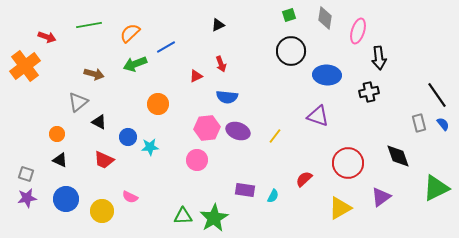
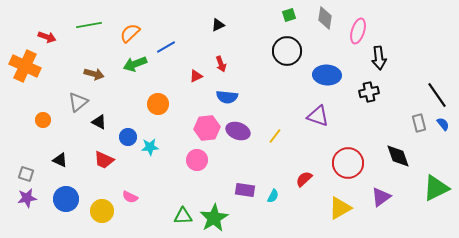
black circle at (291, 51): moved 4 px left
orange cross at (25, 66): rotated 28 degrees counterclockwise
orange circle at (57, 134): moved 14 px left, 14 px up
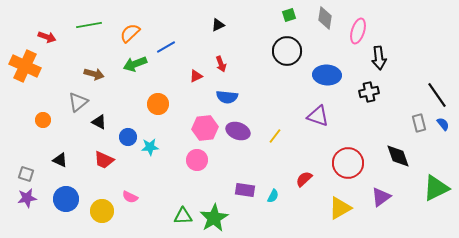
pink hexagon at (207, 128): moved 2 px left
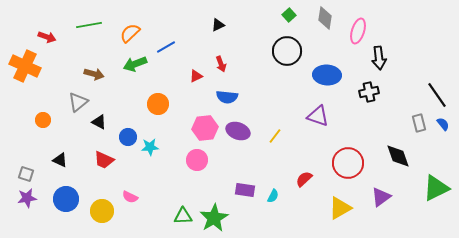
green square at (289, 15): rotated 24 degrees counterclockwise
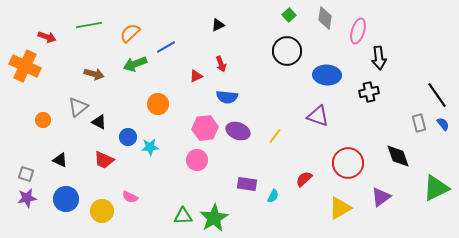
gray triangle at (78, 102): moved 5 px down
purple rectangle at (245, 190): moved 2 px right, 6 px up
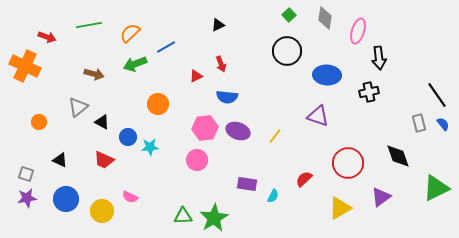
orange circle at (43, 120): moved 4 px left, 2 px down
black triangle at (99, 122): moved 3 px right
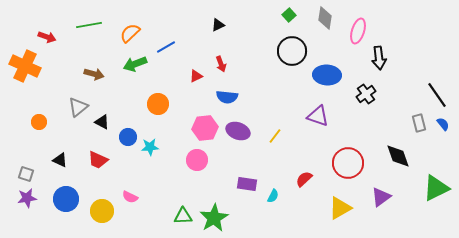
black circle at (287, 51): moved 5 px right
black cross at (369, 92): moved 3 px left, 2 px down; rotated 24 degrees counterclockwise
red trapezoid at (104, 160): moved 6 px left
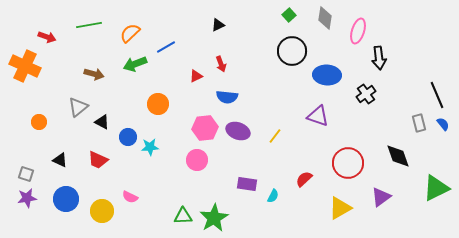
black line at (437, 95): rotated 12 degrees clockwise
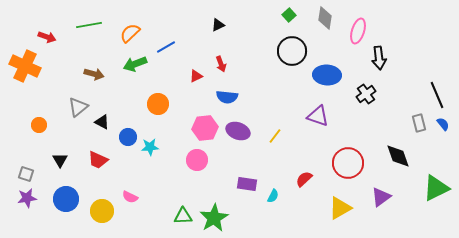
orange circle at (39, 122): moved 3 px down
black triangle at (60, 160): rotated 35 degrees clockwise
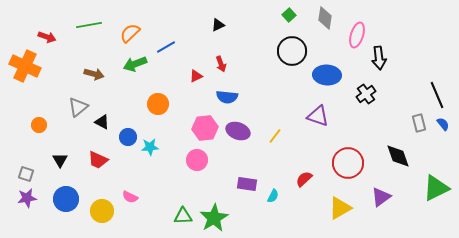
pink ellipse at (358, 31): moved 1 px left, 4 px down
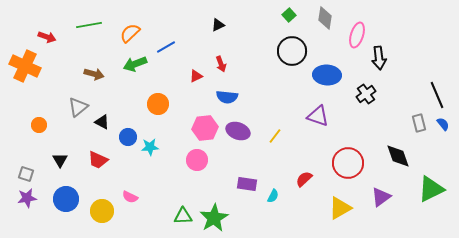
green triangle at (436, 188): moved 5 px left, 1 px down
